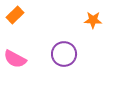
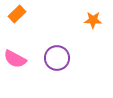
orange rectangle: moved 2 px right, 1 px up
purple circle: moved 7 px left, 4 px down
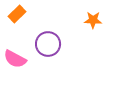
purple circle: moved 9 px left, 14 px up
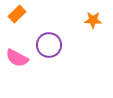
purple circle: moved 1 px right, 1 px down
pink semicircle: moved 2 px right, 1 px up
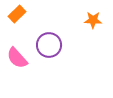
pink semicircle: rotated 20 degrees clockwise
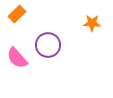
orange star: moved 1 px left, 3 px down
purple circle: moved 1 px left
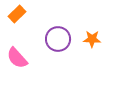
orange star: moved 16 px down
purple circle: moved 10 px right, 6 px up
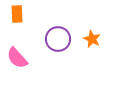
orange rectangle: rotated 48 degrees counterclockwise
orange star: rotated 24 degrees clockwise
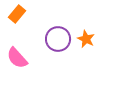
orange rectangle: rotated 42 degrees clockwise
orange star: moved 6 px left
